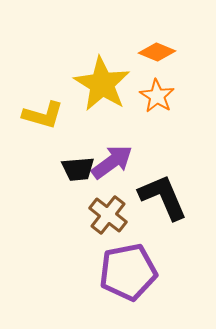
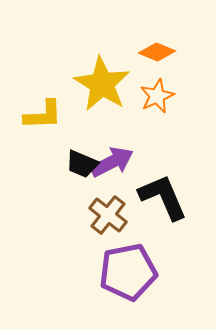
orange star: rotated 16 degrees clockwise
yellow L-shape: rotated 18 degrees counterclockwise
purple arrow: rotated 9 degrees clockwise
black trapezoid: moved 4 px right, 5 px up; rotated 28 degrees clockwise
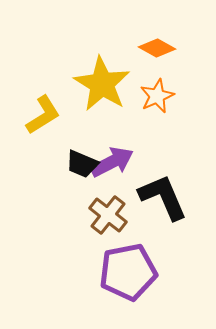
orange diamond: moved 4 px up; rotated 6 degrees clockwise
yellow L-shape: rotated 30 degrees counterclockwise
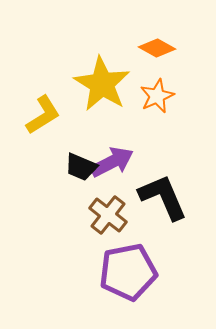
black trapezoid: moved 1 px left, 3 px down
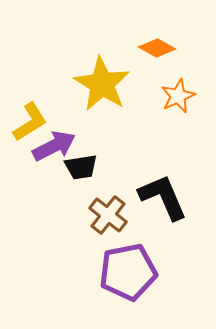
orange star: moved 21 px right
yellow L-shape: moved 13 px left, 7 px down
purple arrow: moved 58 px left, 16 px up
black trapezoid: rotated 32 degrees counterclockwise
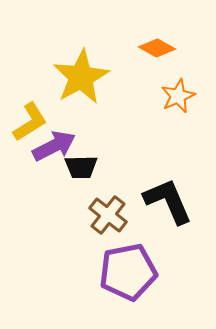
yellow star: moved 21 px left, 7 px up; rotated 12 degrees clockwise
black trapezoid: rotated 8 degrees clockwise
black L-shape: moved 5 px right, 4 px down
